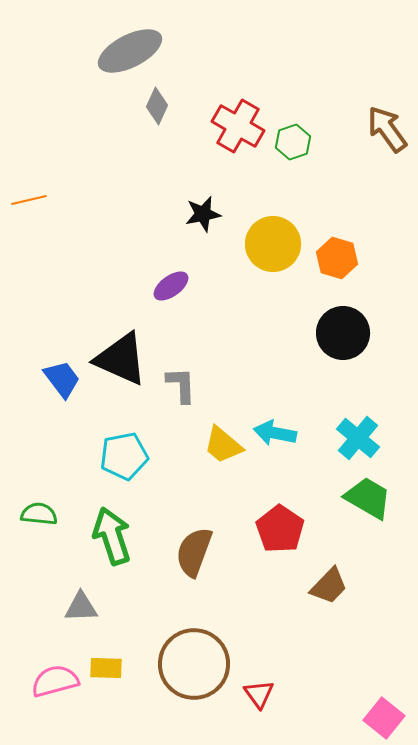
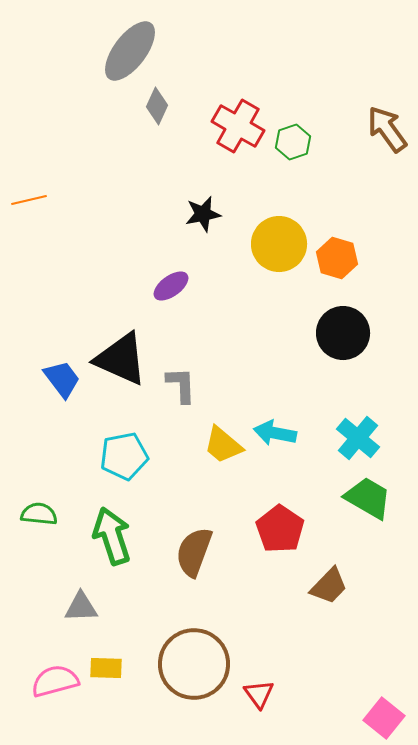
gray ellipse: rotated 26 degrees counterclockwise
yellow circle: moved 6 px right
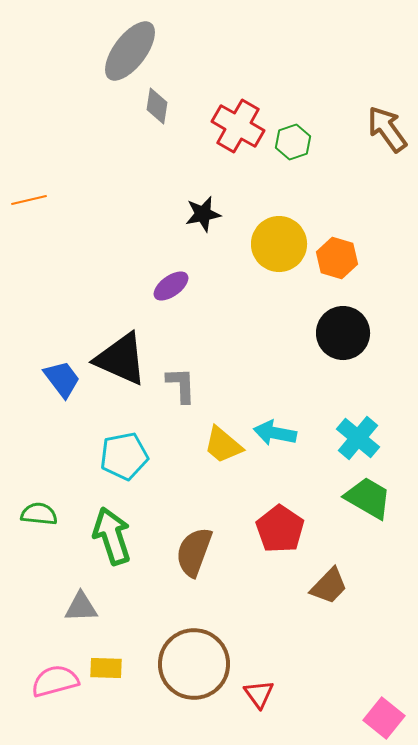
gray diamond: rotated 15 degrees counterclockwise
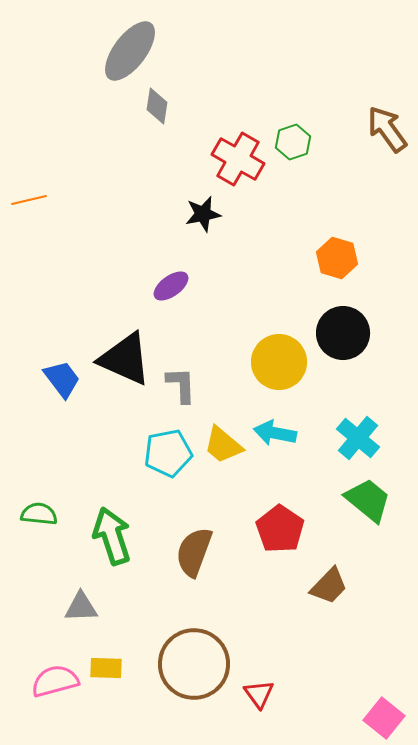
red cross: moved 33 px down
yellow circle: moved 118 px down
black triangle: moved 4 px right
cyan pentagon: moved 44 px right, 3 px up
green trapezoid: moved 2 px down; rotated 9 degrees clockwise
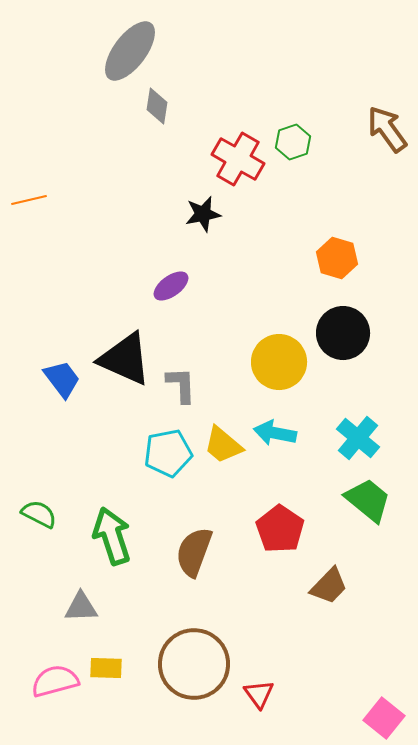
green semicircle: rotated 21 degrees clockwise
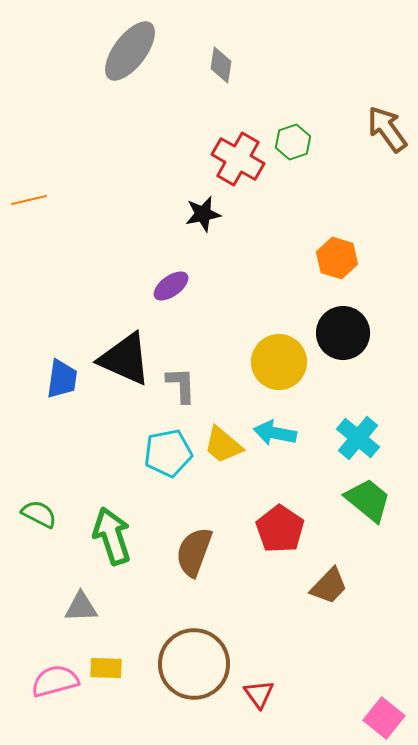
gray diamond: moved 64 px right, 41 px up
blue trapezoid: rotated 45 degrees clockwise
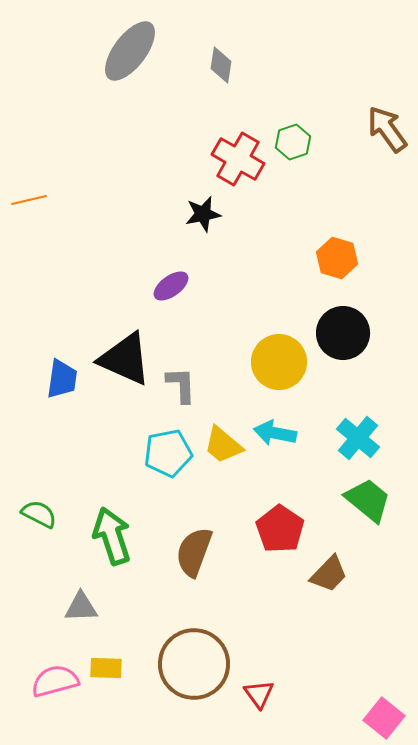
brown trapezoid: moved 12 px up
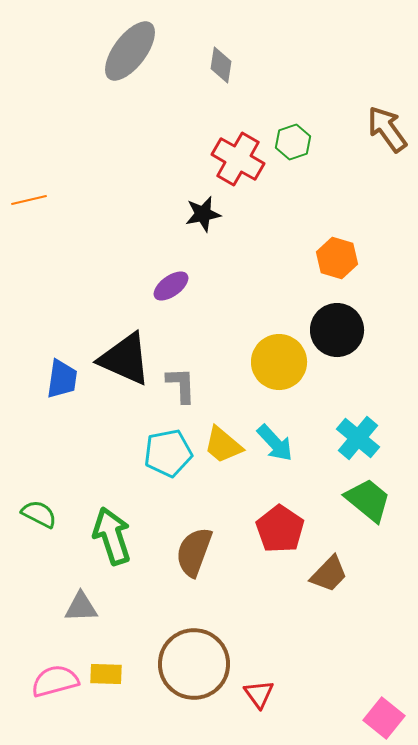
black circle: moved 6 px left, 3 px up
cyan arrow: moved 10 px down; rotated 144 degrees counterclockwise
yellow rectangle: moved 6 px down
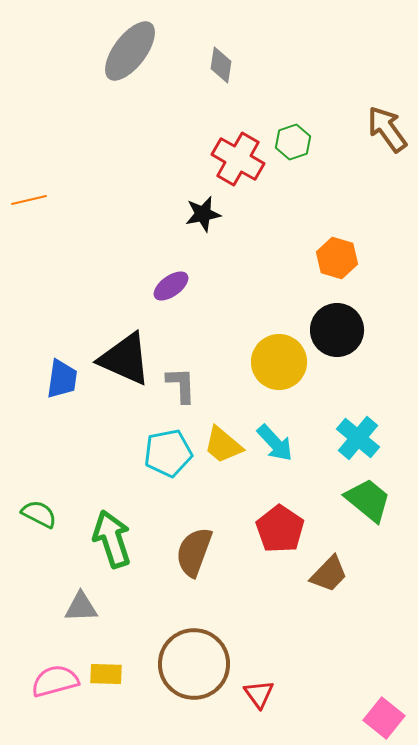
green arrow: moved 3 px down
